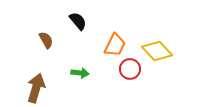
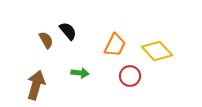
black semicircle: moved 10 px left, 10 px down
red circle: moved 7 px down
brown arrow: moved 3 px up
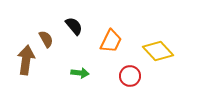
black semicircle: moved 6 px right, 5 px up
brown semicircle: moved 1 px up
orange trapezoid: moved 4 px left, 4 px up
yellow diamond: moved 1 px right
brown arrow: moved 10 px left, 25 px up; rotated 8 degrees counterclockwise
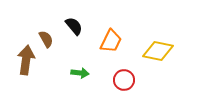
yellow diamond: rotated 36 degrees counterclockwise
red circle: moved 6 px left, 4 px down
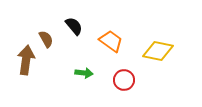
orange trapezoid: rotated 80 degrees counterclockwise
green arrow: moved 4 px right
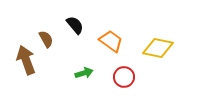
black semicircle: moved 1 px right, 1 px up
yellow diamond: moved 3 px up
brown arrow: rotated 28 degrees counterclockwise
green arrow: rotated 24 degrees counterclockwise
red circle: moved 3 px up
